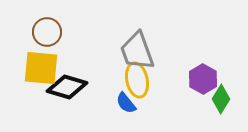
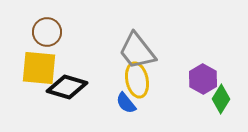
gray trapezoid: rotated 18 degrees counterclockwise
yellow square: moved 2 px left
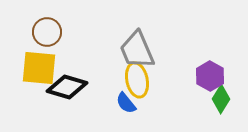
gray trapezoid: moved 1 px up; rotated 15 degrees clockwise
purple hexagon: moved 7 px right, 3 px up
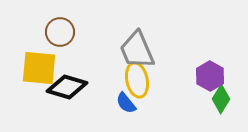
brown circle: moved 13 px right
